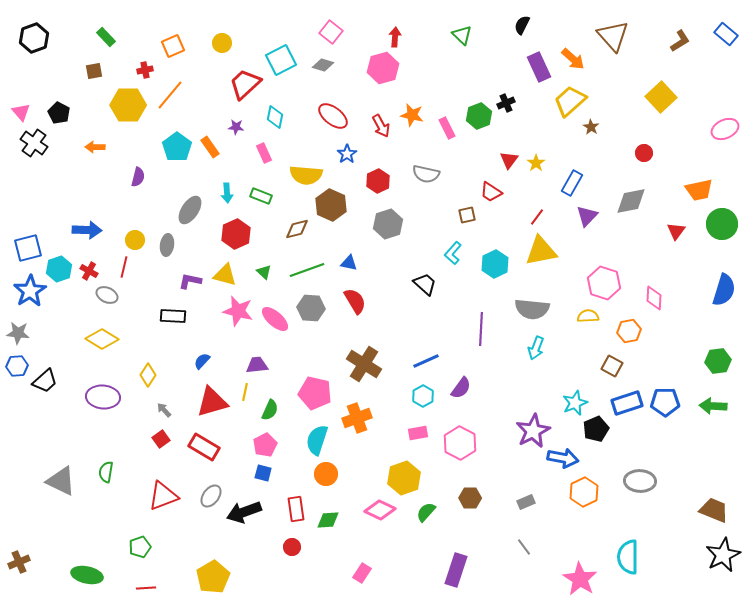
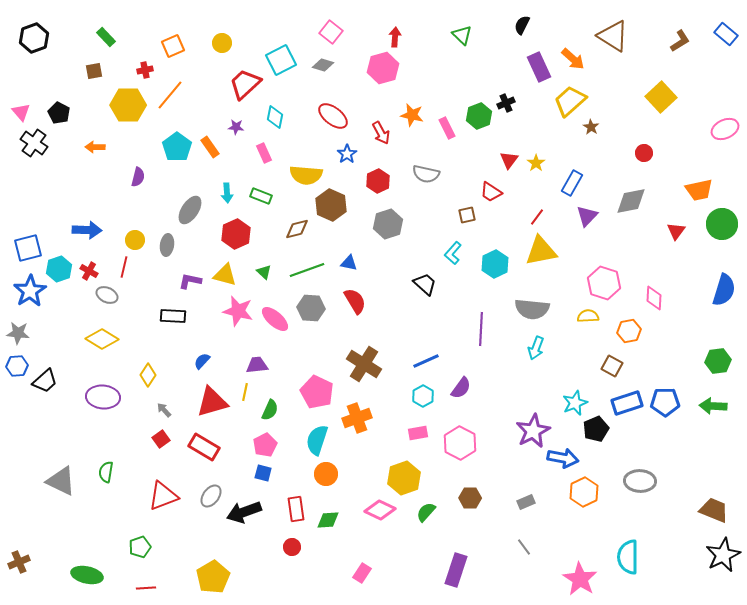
brown triangle at (613, 36): rotated 16 degrees counterclockwise
red arrow at (381, 126): moved 7 px down
pink pentagon at (315, 393): moved 2 px right, 1 px up; rotated 12 degrees clockwise
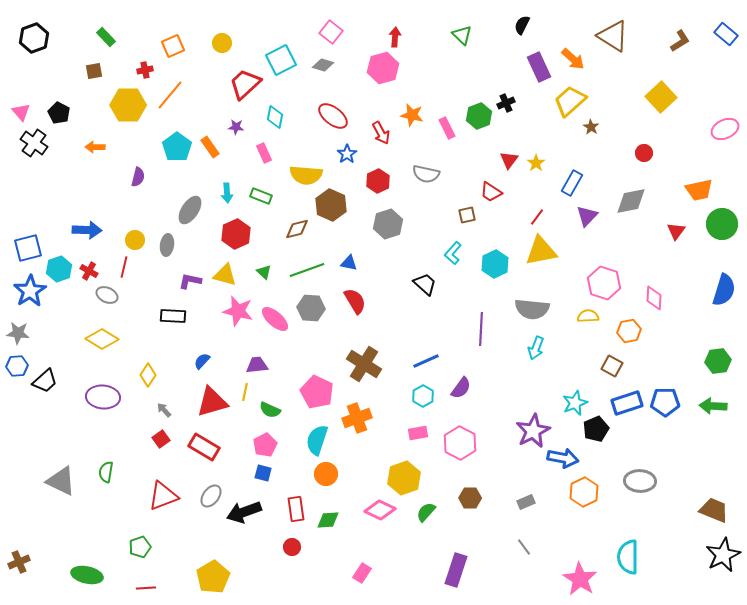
green semicircle at (270, 410): rotated 90 degrees clockwise
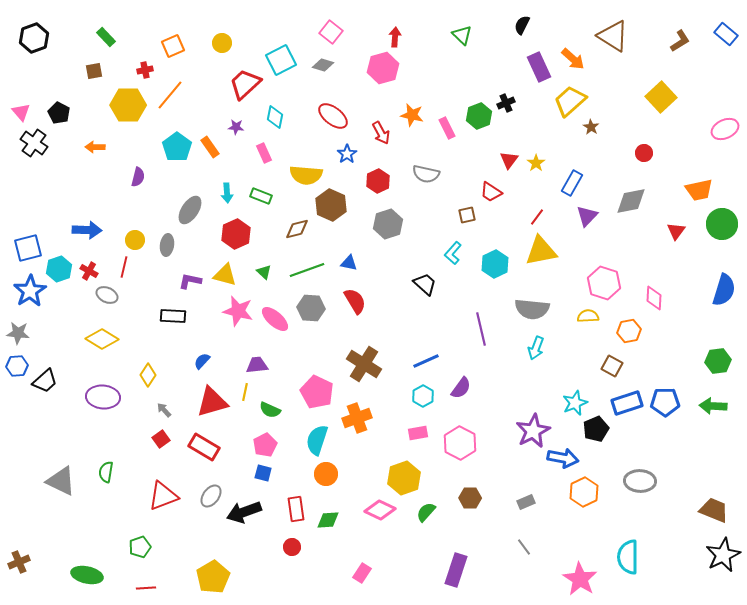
purple line at (481, 329): rotated 16 degrees counterclockwise
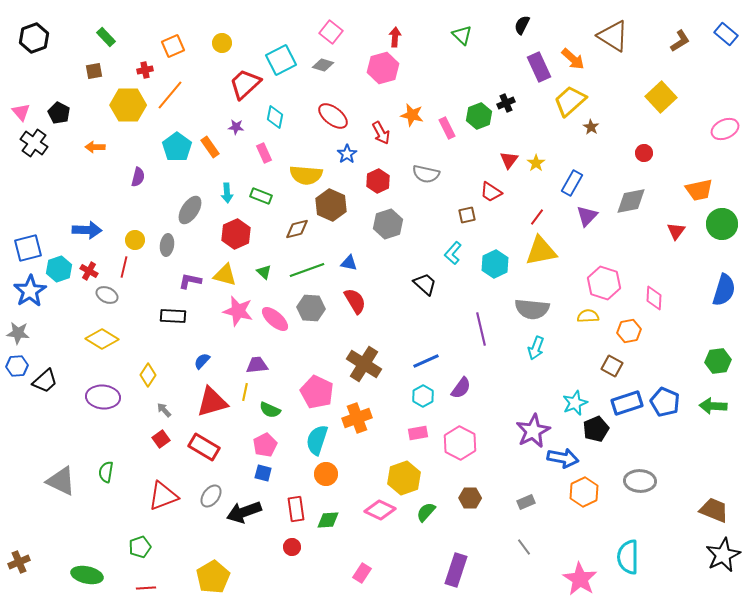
blue pentagon at (665, 402): rotated 24 degrees clockwise
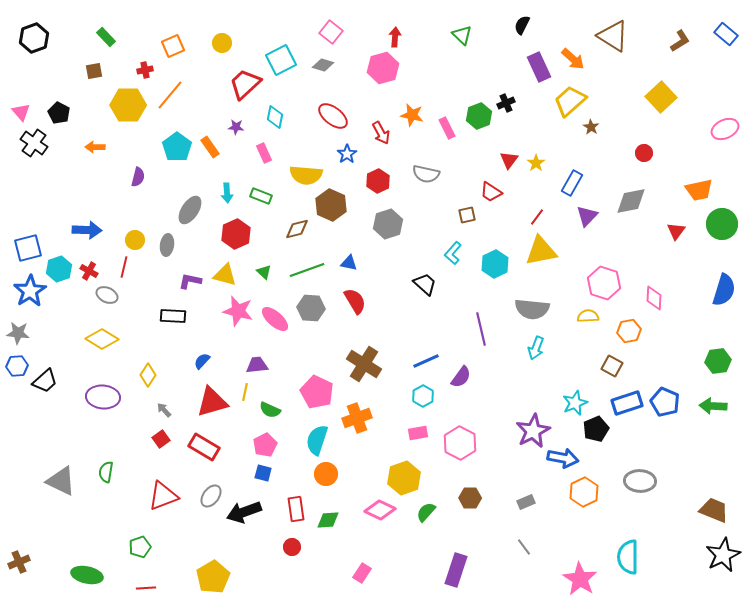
purple semicircle at (461, 388): moved 11 px up
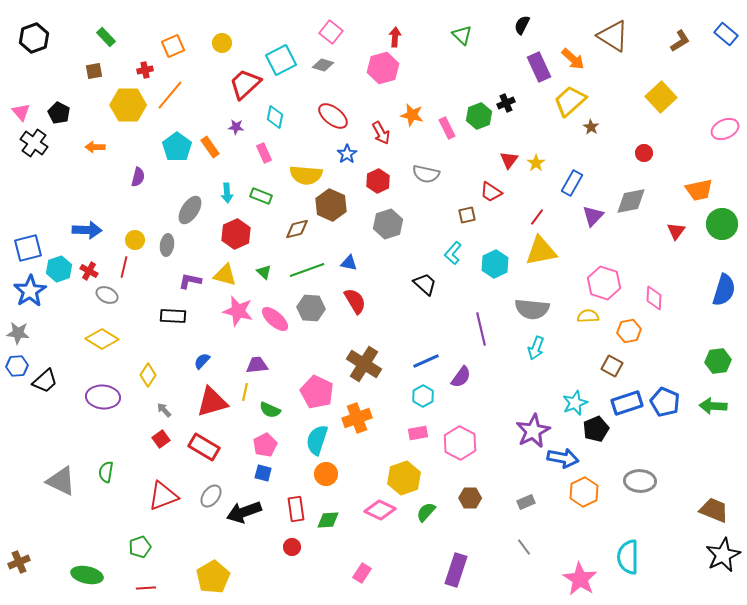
purple triangle at (587, 216): moved 6 px right
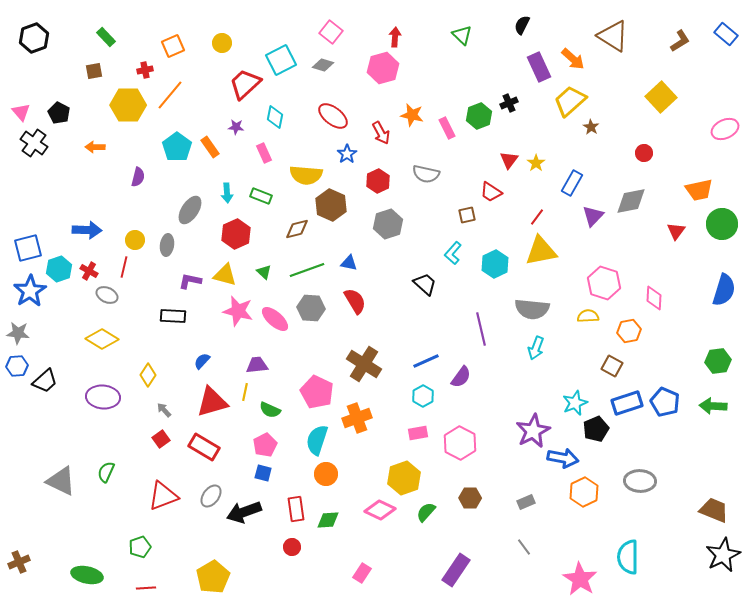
black cross at (506, 103): moved 3 px right
green semicircle at (106, 472): rotated 15 degrees clockwise
purple rectangle at (456, 570): rotated 16 degrees clockwise
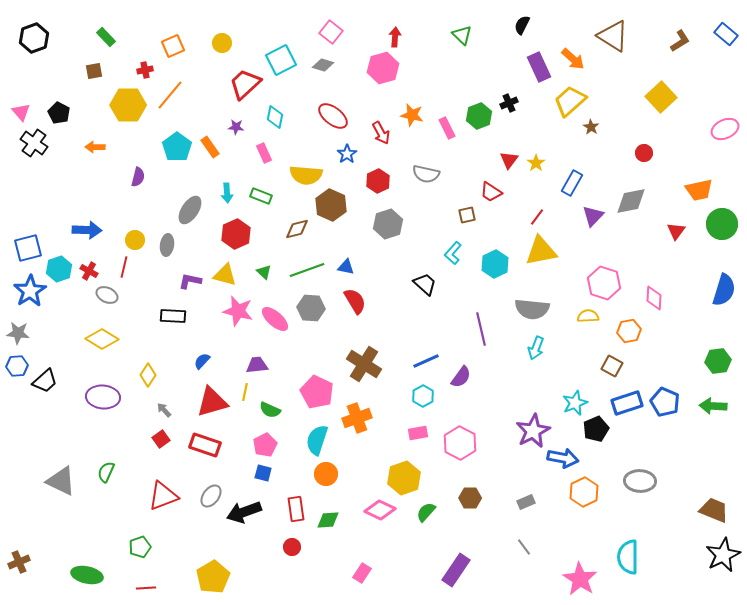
blue triangle at (349, 263): moved 3 px left, 4 px down
red rectangle at (204, 447): moved 1 px right, 2 px up; rotated 12 degrees counterclockwise
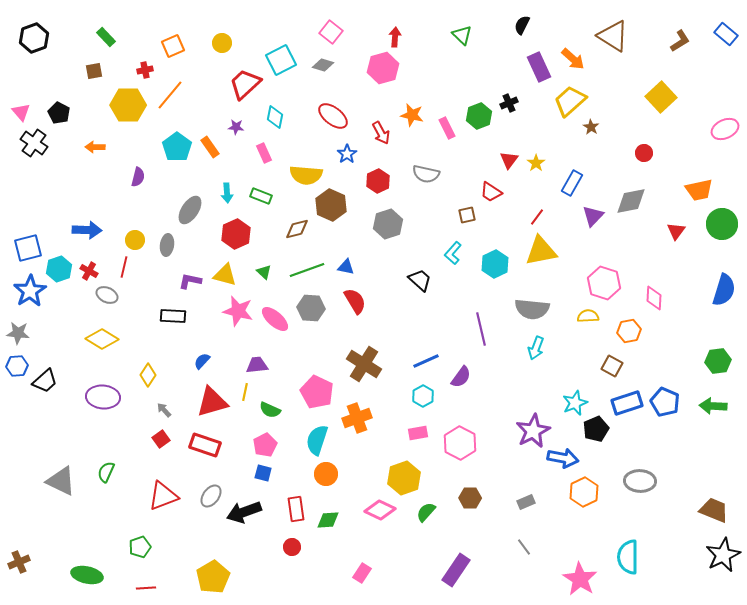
black trapezoid at (425, 284): moved 5 px left, 4 px up
